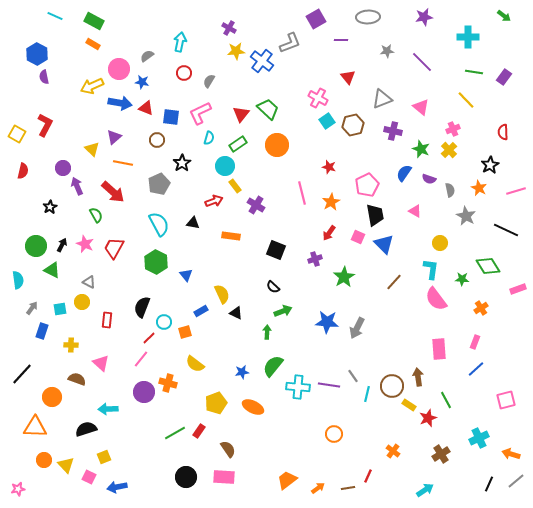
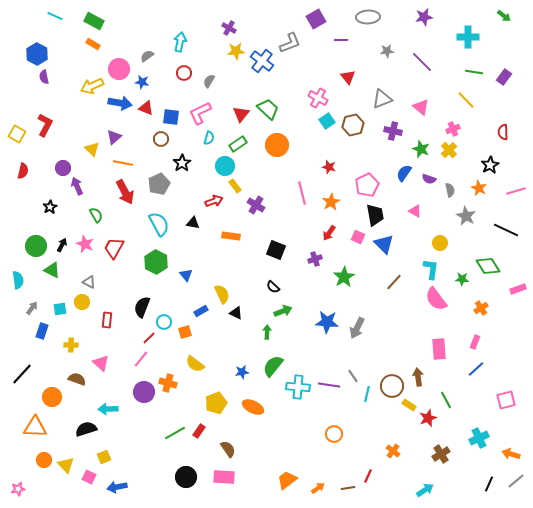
brown circle at (157, 140): moved 4 px right, 1 px up
red arrow at (113, 192): moved 12 px right; rotated 20 degrees clockwise
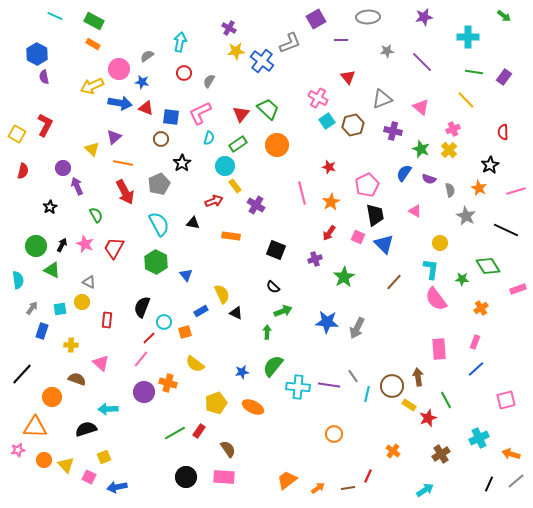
pink star at (18, 489): moved 39 px up
